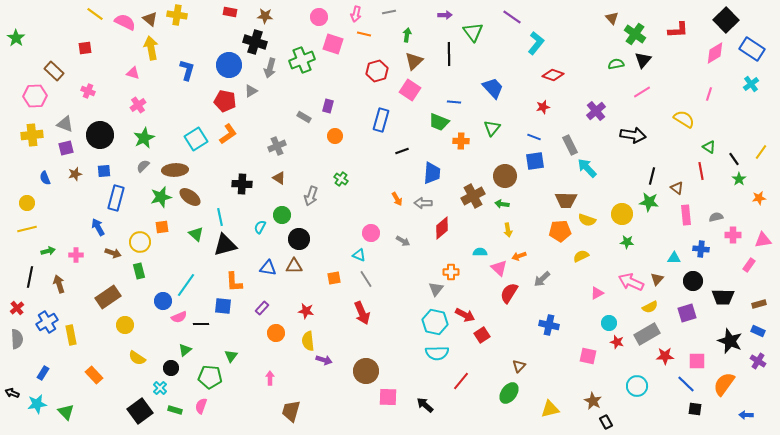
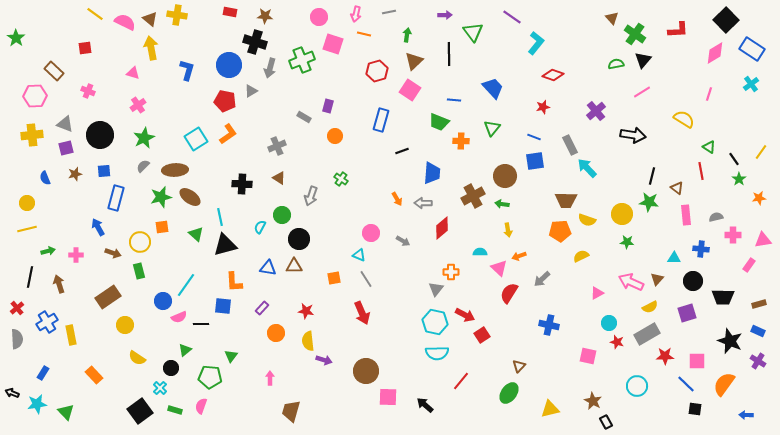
blue line at (454, 102): moved 2 px up
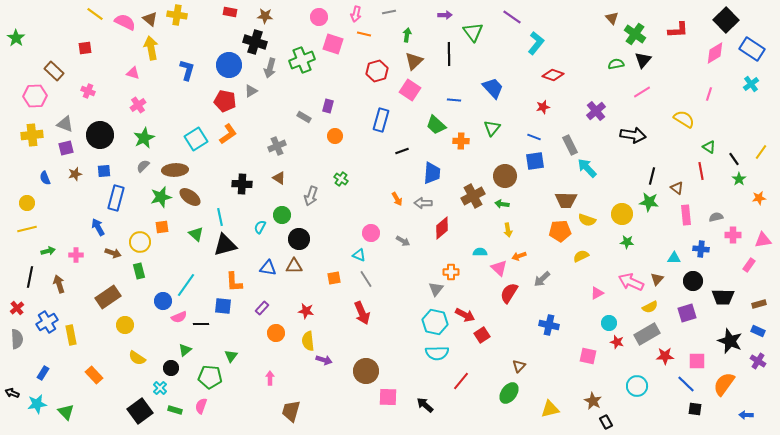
green trapezoid at (439, 122): moved 3 px left, 3 px down; rotated 20 degrees clockwise
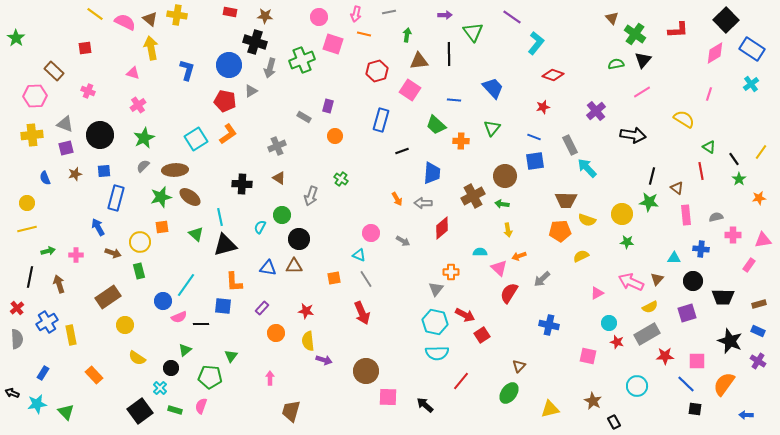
brown triangle at (414, 61): moved 5 px right; rotated 36 degrees clockwise
black rectangle at (606, 422): moved 8 px right
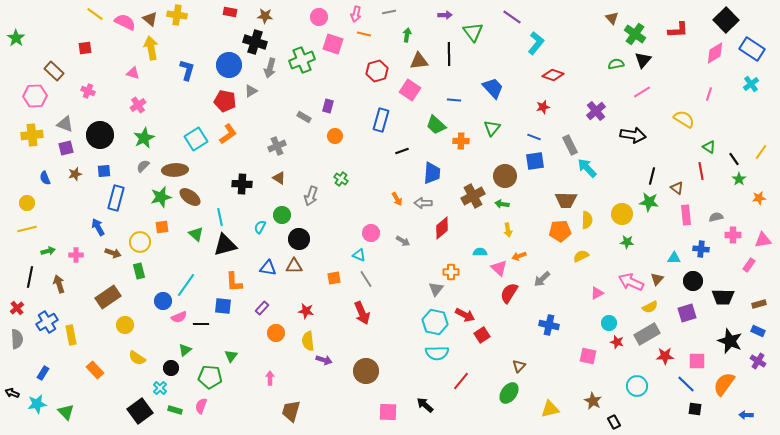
yellow semicircle at (587, 220): rotated 108 degrees counterclockwise
orange rectangle at (94, 375): moved 1 px right, 5 px up
pink square at (388, 397): moved 15 px down
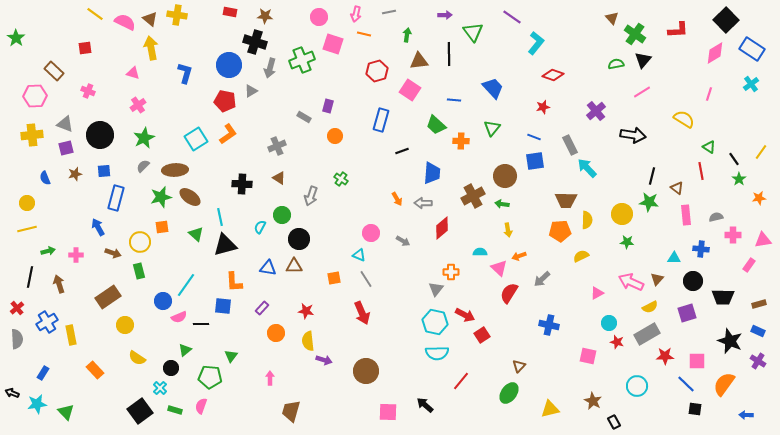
blue L-shape at (187, 70): moved 2 px left, 3 px down
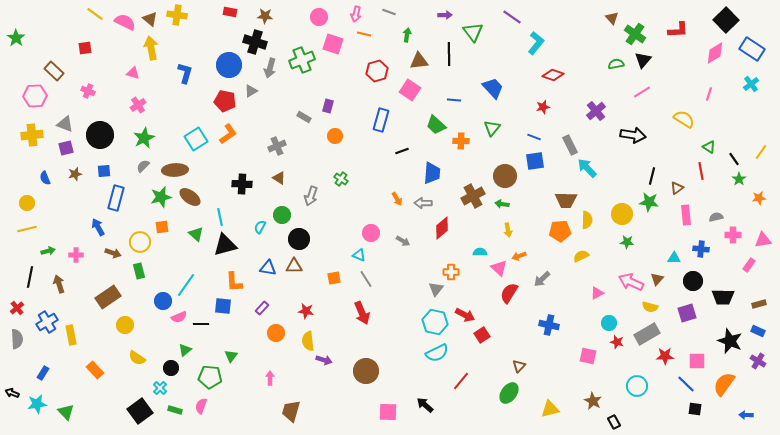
gray line at (389, 12): rotated 32 degrees clockwise
brown triangle at (677, 188): rotated 48 degrees clockwise
yellow semicircle at (650, 307): rotated 42 degrees clockwise
cyan semicircle at (437, 353): rotated 25 degrees counterclockwise
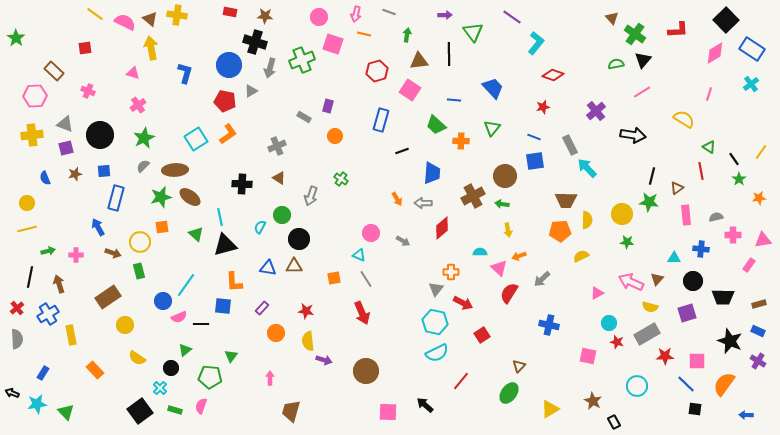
red arrow at (465, 315): moved 2 px left, 12 px up
blue cross at (47, 322): moved 1 px right, 8 px up
yellow triangle at (550, 409): rotated 18 degrees counterclockwise
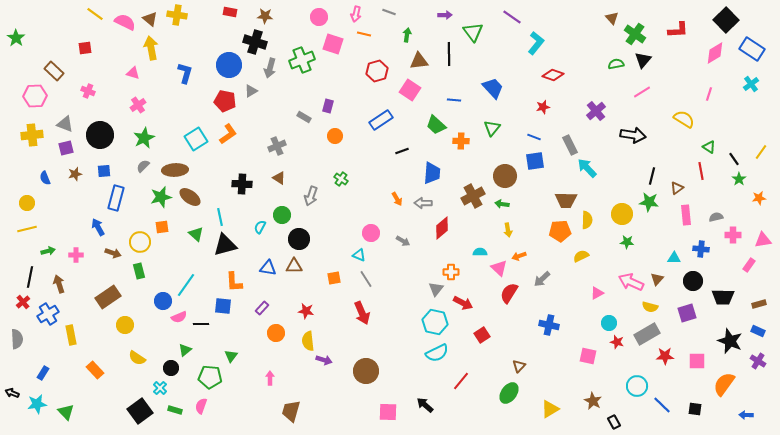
blue rectangle at (381, 120): rotated 40 degrees clockwise
red cross at (17, 308): moved 6 px right, 6 px up
blue line at (686, 384): moved 24 px left, 21 px down
